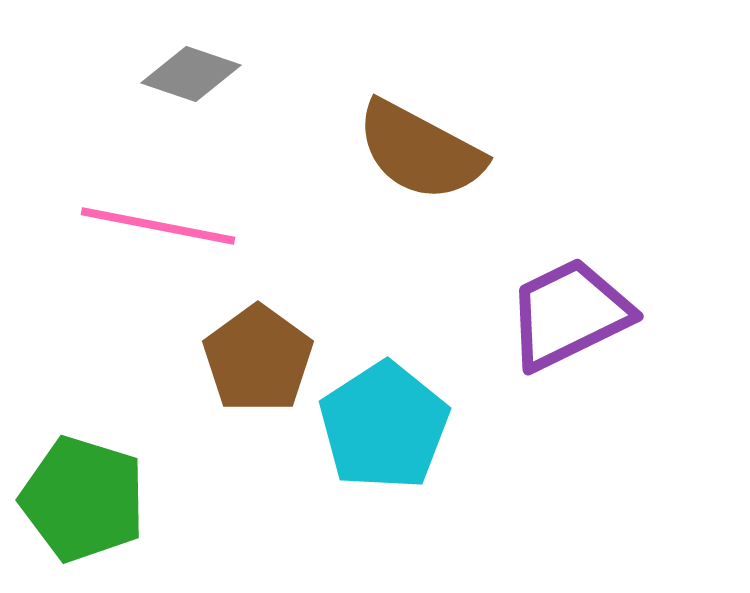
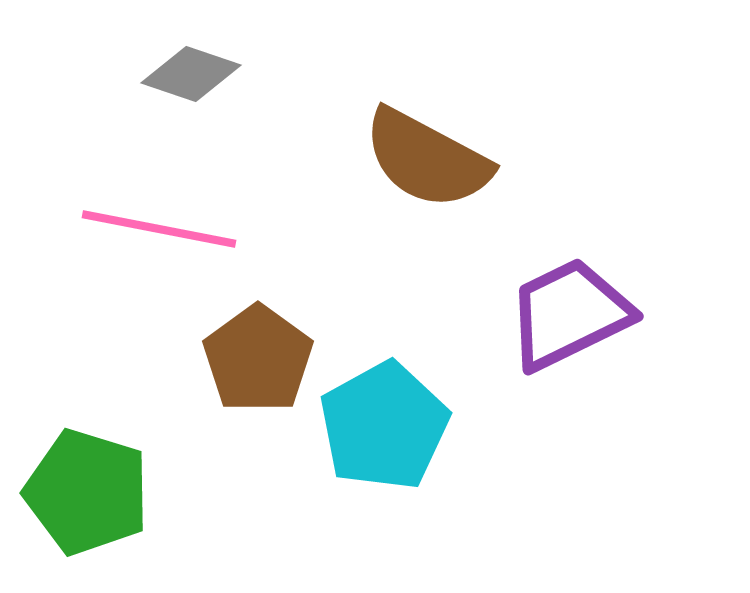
brown semicircle: moved 7 px right, 8 px down
pink line: moved 1 px right, 3 px down
cyan pentagon: rotated 4 degrees clockwise
green pentagon: moved 4 px right, 7 px up
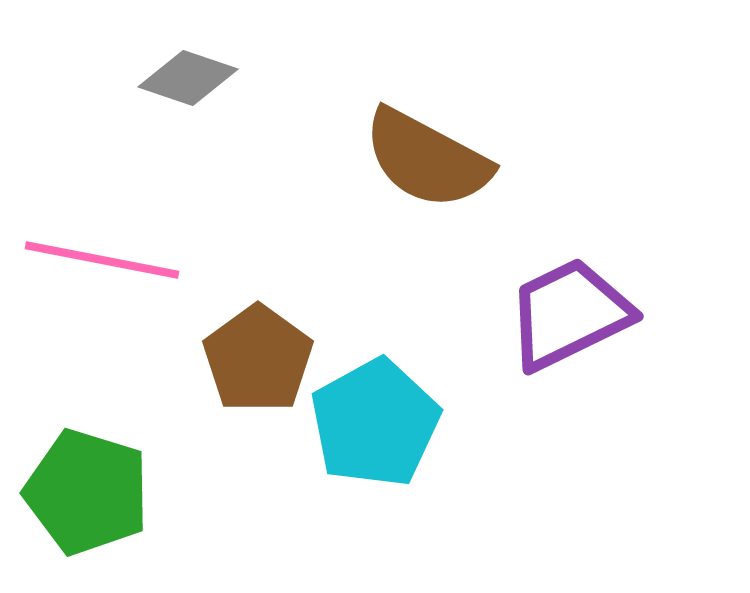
gray diamond: moved 3 px left, 4 px down
pink line: moved 57 px left, 31 px down
cyan pentagon: moved 9 px left, 3 px up
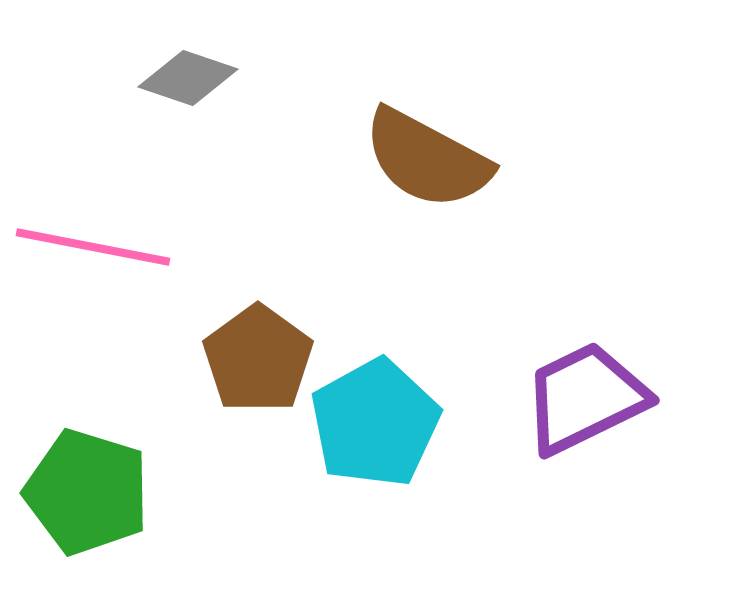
pink line: moved 9 px left, 13 px up
purple trapezoid: moved 16 px right, 84 px down
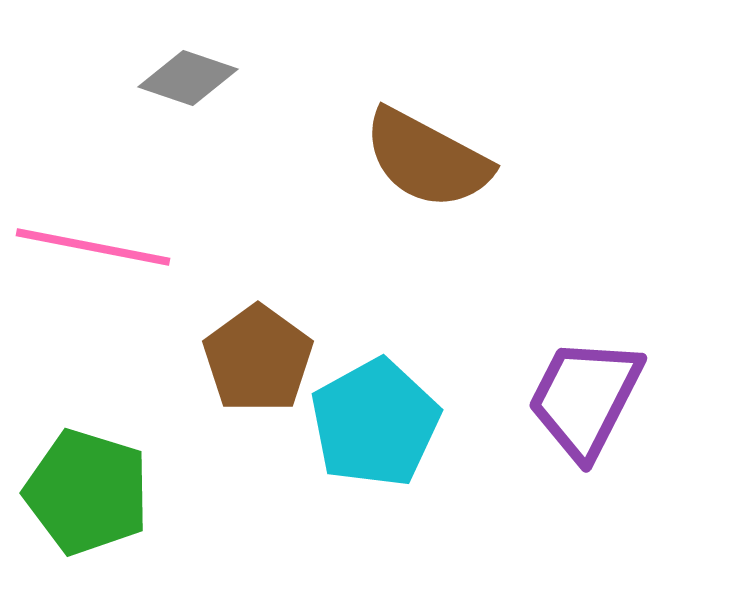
purple trapezoid: rotated 37 degrees counterclockwise
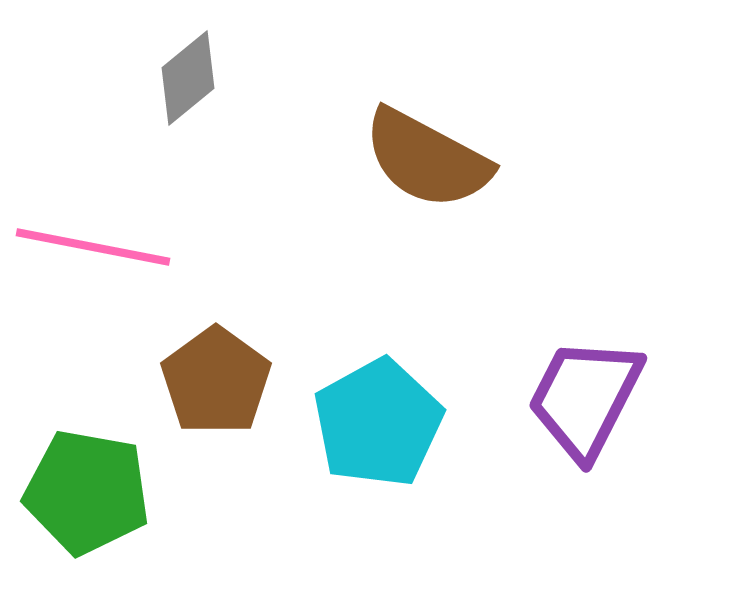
gray diamond: rotated 58 degrees counterclockwise
brown pentagon: moved 42 px left, 22 px down
cyan pentagon: moved 3 px right
green pentagon: rotated 7 degrees counterclockwise
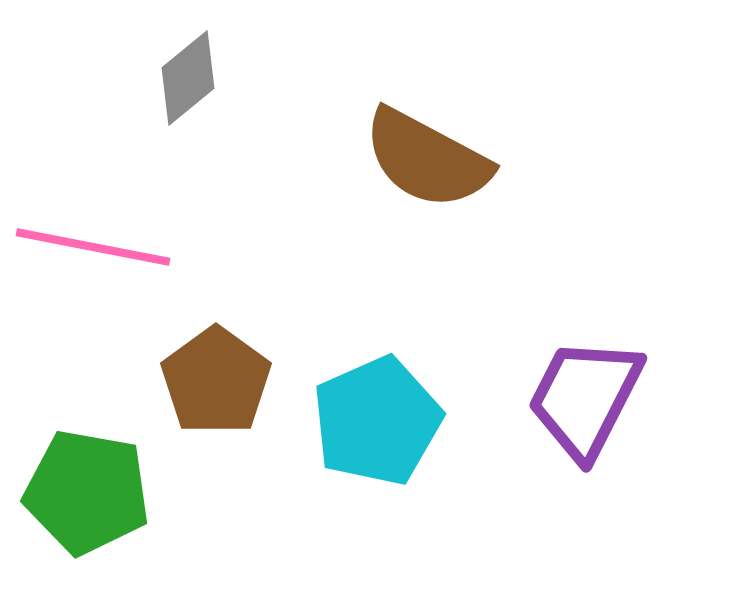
cyan pentagon: moved 1 px left, 2 px up; rotated 5 degrees clockwise
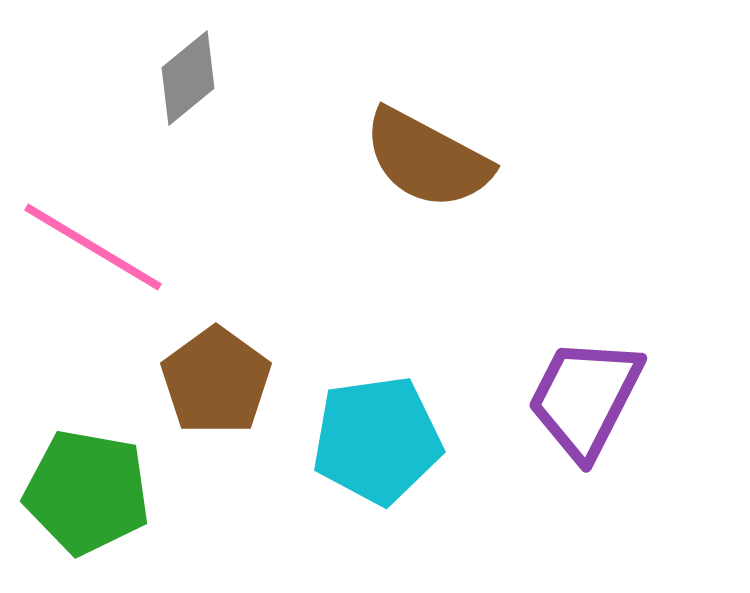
pink line: rotated 20 degrees clockwise
cyan pentagon: moved 19 px down; rotated 16 degrees clockwise
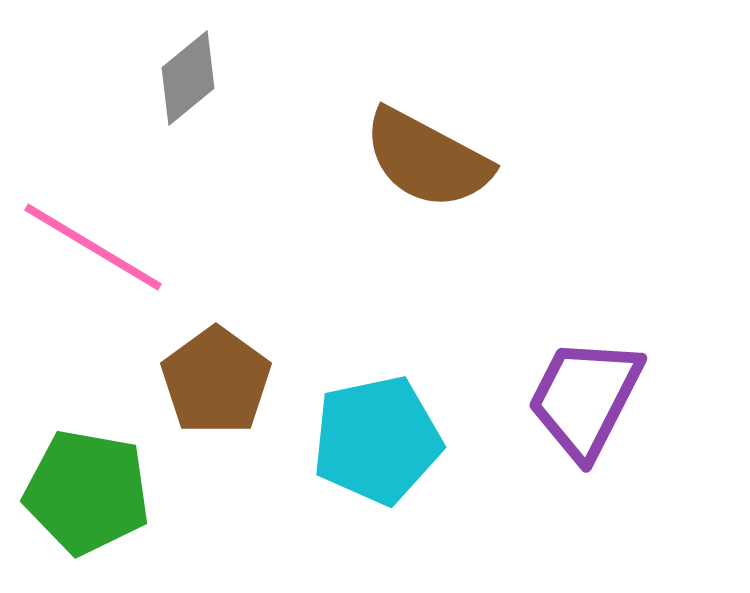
cyan pentagon: rotated 4 degrees counterclockwise
